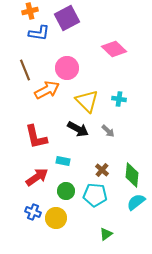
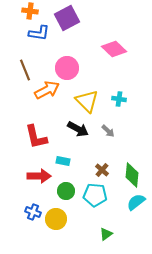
orange cross: rotated 21 degrees clockwise
red arrow: moved 2 px right, 1 px up; rotated 35 degrees clockwise
yellow circle: moved 1 px down
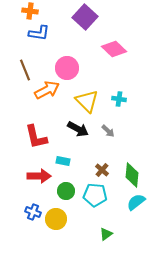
purple square: moved 18 px right, 1 px up; rotated 20 degrees counterclockwise
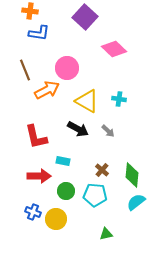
yellow triangle: rotated 15 degrees counterclockwise
green triangle: rotated 24 degrees clockwise
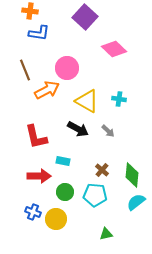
green circle: moved 1 px left, 1 px down
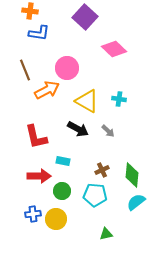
brown cross: rotated 24 degrees clockwise
green circle: moved 3 px left, 1 px up
blue cross: moved 2 px down; rotated 28 degrees counterclockwise
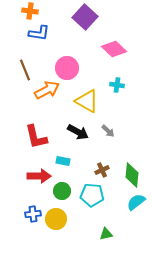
cyan cross: moved 2 px left, 14 px up
black arrow: moved 3 px down
cyan pentagon: moved 3 px left
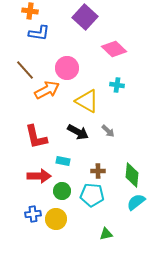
brown line: rotated 20 degrees counterclockwise
brown cross: moved 4 px left, 1 px down; rotated 24 degrees clockwise
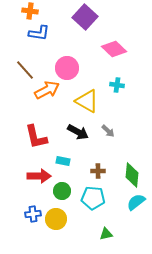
cyan pentagon: moved 1 px right, 3 px down
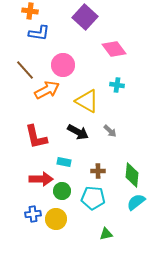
pink diamond: rotated 10 degrees clockwise
pink circle: moved 4 px left, 3 px up
gray arrow: moved 2 px right
cyan rectangle: moved 1 px right, 1 px down
red arrow: moved 2 px right, 3 px down
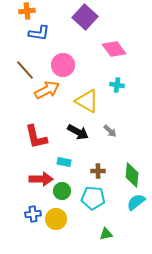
orange cross: moved 3 px left; rotated 14 degrees counterclockwise
